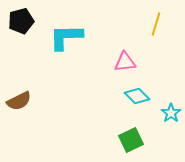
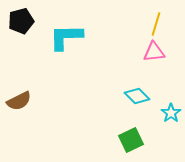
pink triangle: moved 29 px right, 10 px up
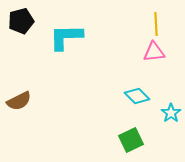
yellow line: rotated 20 degrees counterclockwise
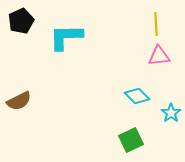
black pentagon: rotated 10 degrees counterclockwise
pink triangle: moved 5 px right, 4 px down
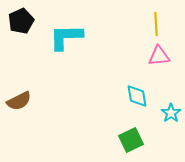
cyan diamond: rotated 35 degrees clockwise
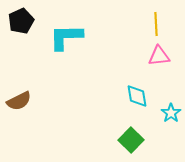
green square: rotated 20 degrees counterclockwise
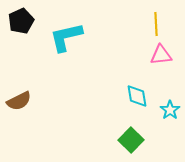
cyan L-shape: rotated 12 degrees counterclockwise
pink triangle: moved 2 px right, 1 px up
cyan star: moved 1 px left, 3 px up
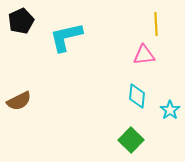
pink triangle: moved 17 px left
cyan diamond: rotated 15 degrees clockwise
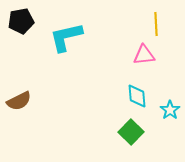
black pentagon: rotated 15 degrees clockwise
cyan diamond: rotated 10 degrees counterclockwise
green square: moved 8 px up
